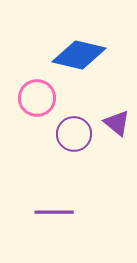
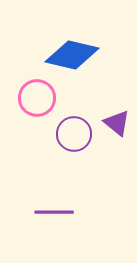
blue diamond: moved 7 px left
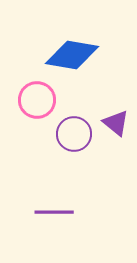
blue diamond: rotated 4 degrees counterclockwise
pink circle: moved 2 px down
purple triangle: moved 1 px left
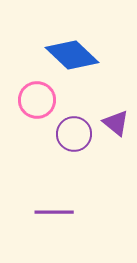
blue diamond: rotated 34 degrees clockwise
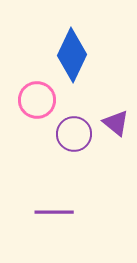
blue diamond: rotated 72 degrees clockwise
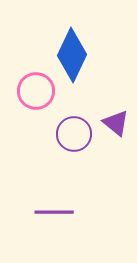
pink circle: moved 1 px left, 9 px up
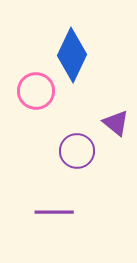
purple circle: moved 3 px right, 17 px down
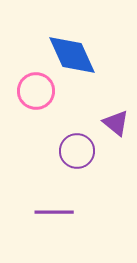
blue diamond: rotated 50 degrees counterclockwise
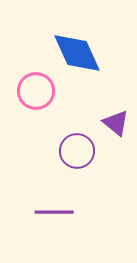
blue diamond: moved 5 px right, 2 px up
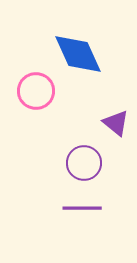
blue diamond: moved 1 px right, 1 px down
purple circle: moved 7 px right, 12 px down
purple line: moved 28 px right, 4 px up
